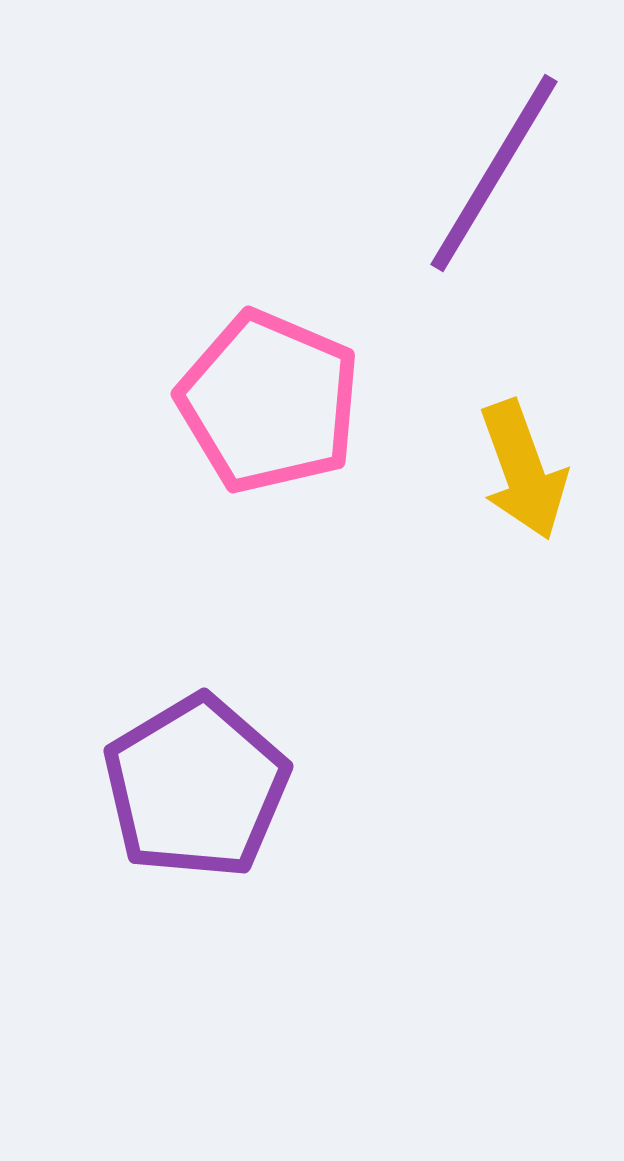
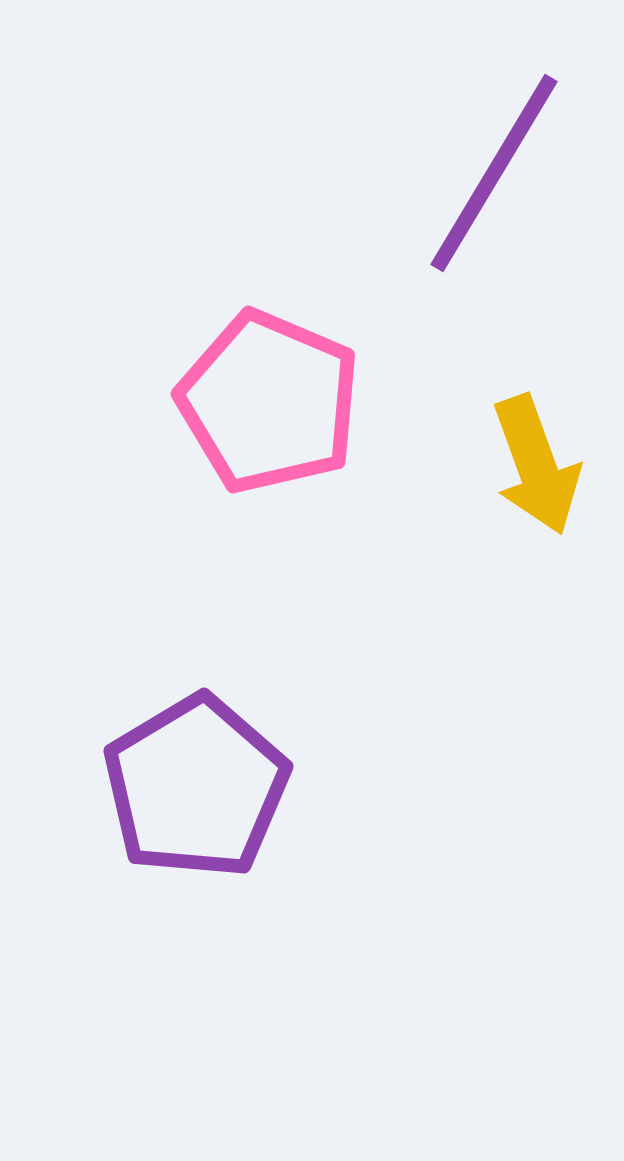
yellow arrow: moved 13 px right, 5 px up
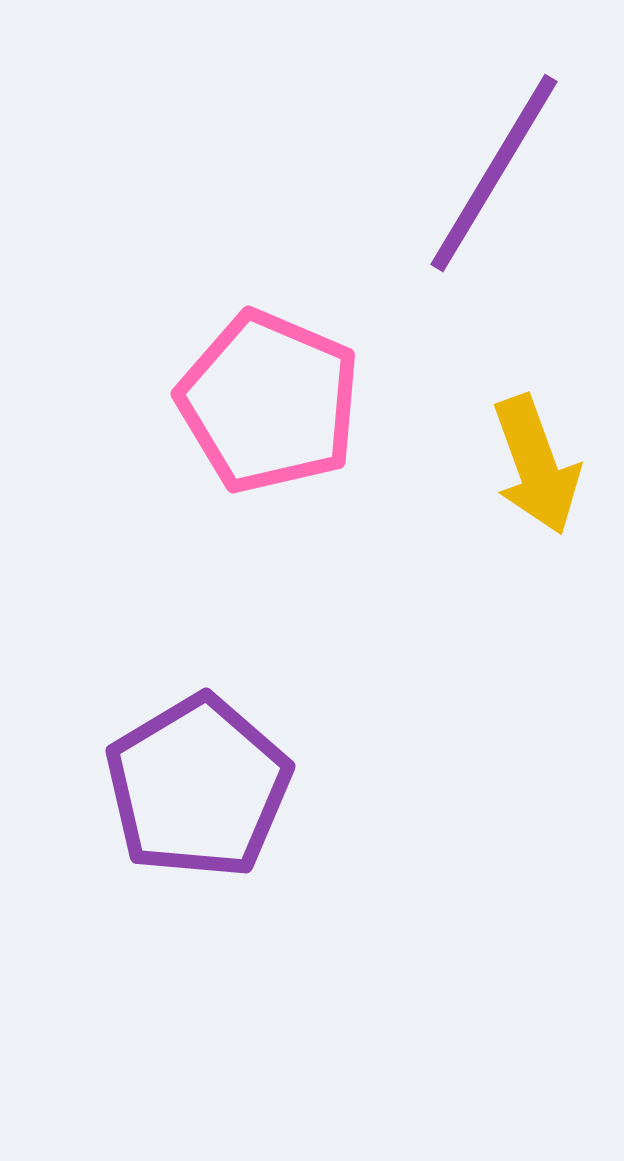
purple pentagon: moved 2 px right
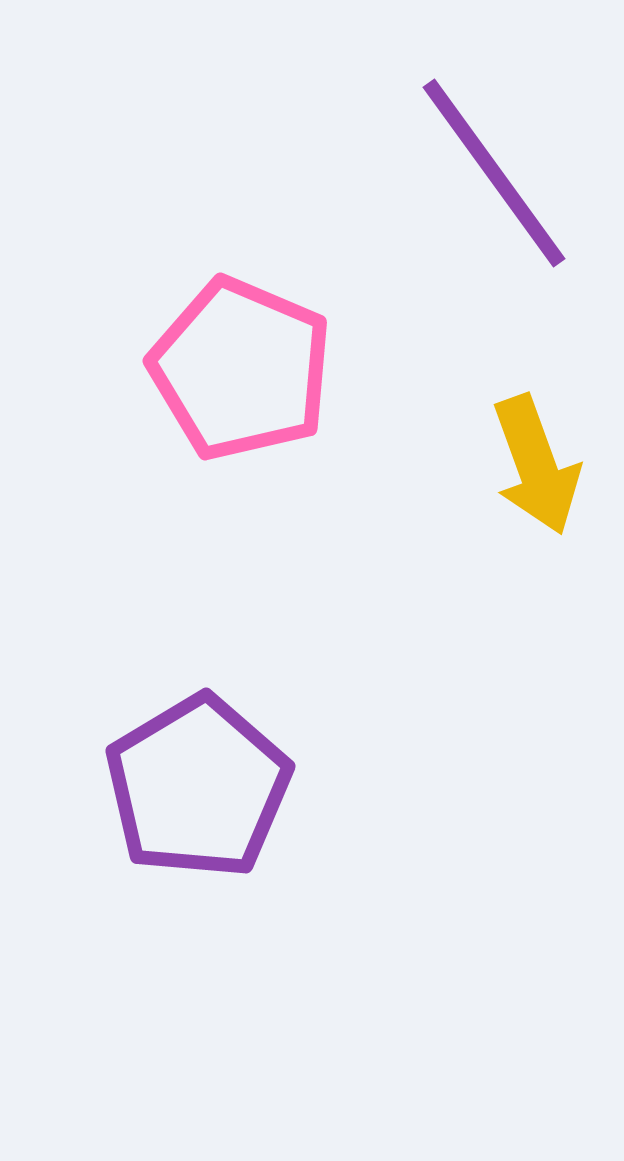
purple line: rotated 67 degrees counterclockwise
pink pentagon: moved 28 px left, 33 px up
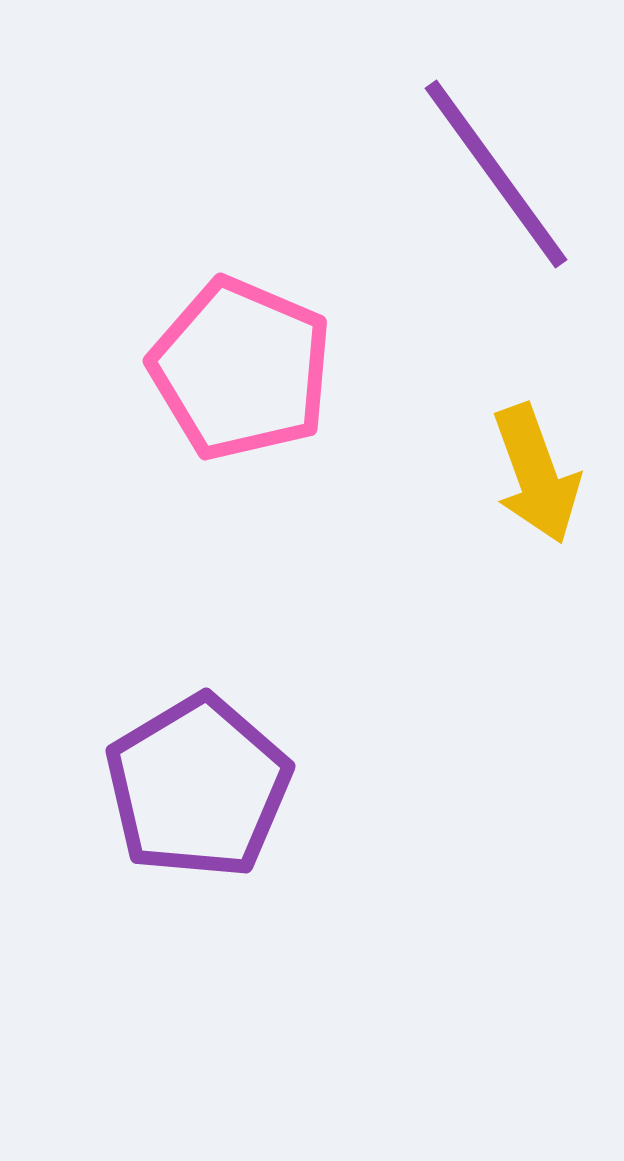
purple line: moved 2 px right, 1 px down
yellow arrow: moved 9 px down
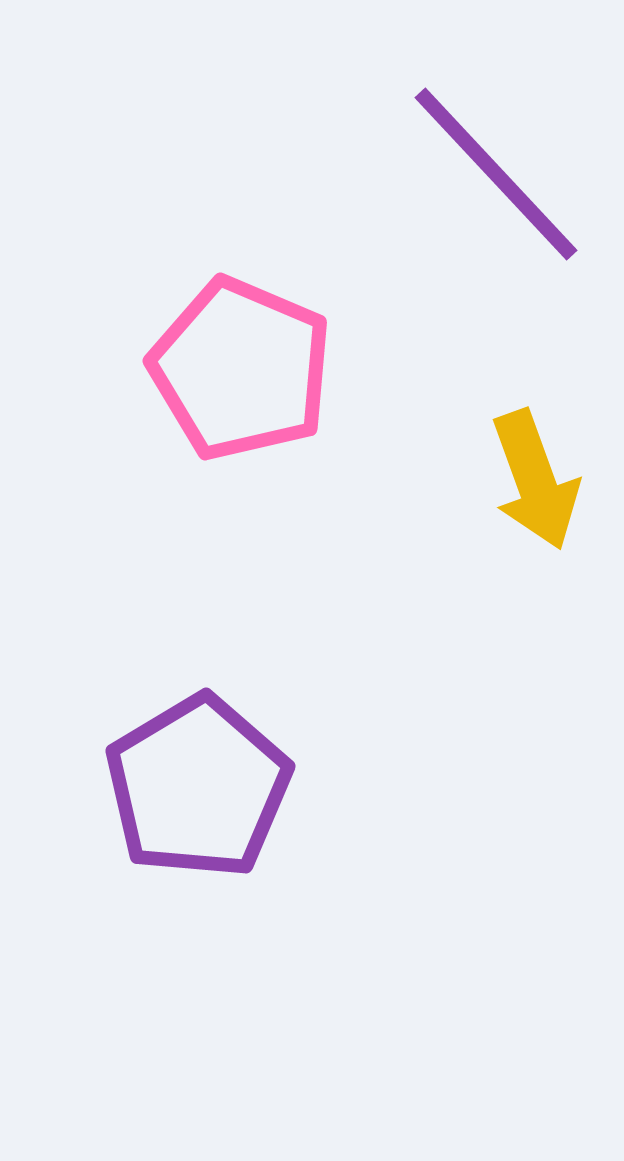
purple line: rotated 7 degrees counterclockwise
yellow arrow: moved 1 px left, 6 px down
